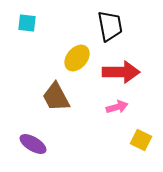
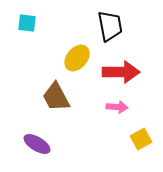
pink arrow: rotated 20 degrees clockwise
yellow square: moved 1 px up; rotated 35 degrees clockwise
purple ellipse: moved 4 px right
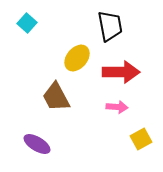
cyan square: rotated 36 degrees clockwise
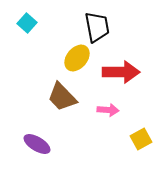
black trapezoid: moved 13 px left, 1 px down
brown trapezoid: moved 6 px right; rotated 16 degrees counterclockwise
pink arrow: moved 9 px left, 3 px down
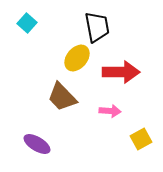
pink arrow: moved 2 px right, 1 px down
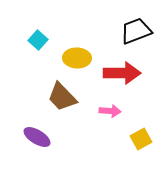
cyan square: moved 11 px right, 17 px down
black trapezoid: moved 39 px right, 4 px down; rotated 100 degrees counterclockwise
yellow ellipse: rotated 52 degrees clockwise
red arrow: moved 1 px right, 1 px down
purple ellipse: moved 7 px up
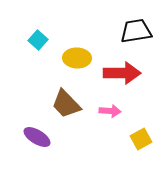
black trapezoid: rotated 12 degrees clockwise
brown trapezoid: moved 4 px right, 7 px down
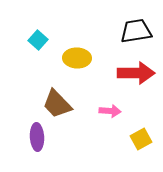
red arrow: moved 14 px right
brown trapezoid: moved 9 px left
purple ellipse: rotated 56 degrees clockwise
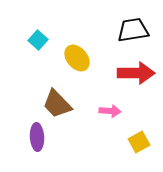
black trapezoid: moved 3 px left, 1 px up
yellow ellipse: rotated 48 degrees clockwise
yellow square: moved 2 px left, 3 px down
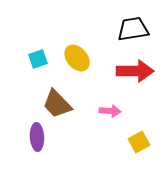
black trapezoid: moved 1 px up
cyan square: moved 19 px down; rotated 30 degrees clockwise
red arrow: moved 1 px left, 2 px up
